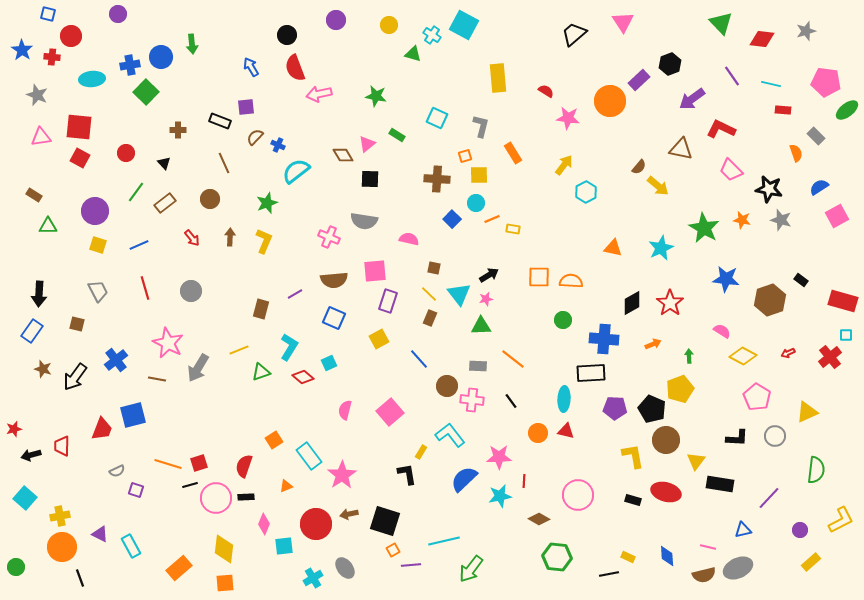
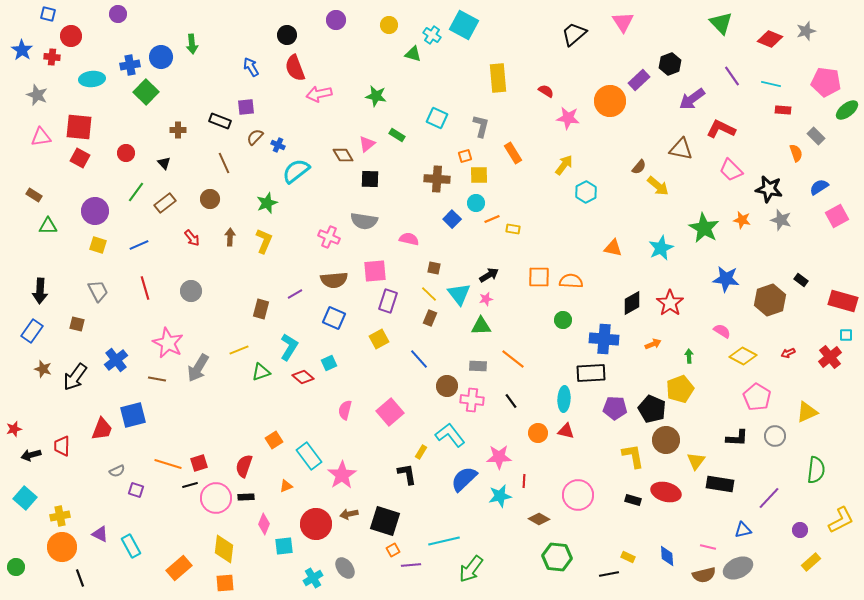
red diamond at (762, 39): moved 8 px right; rotated 15 degrees clockwise
black arrow at (39, 294): moved 1 px right, 3 px up
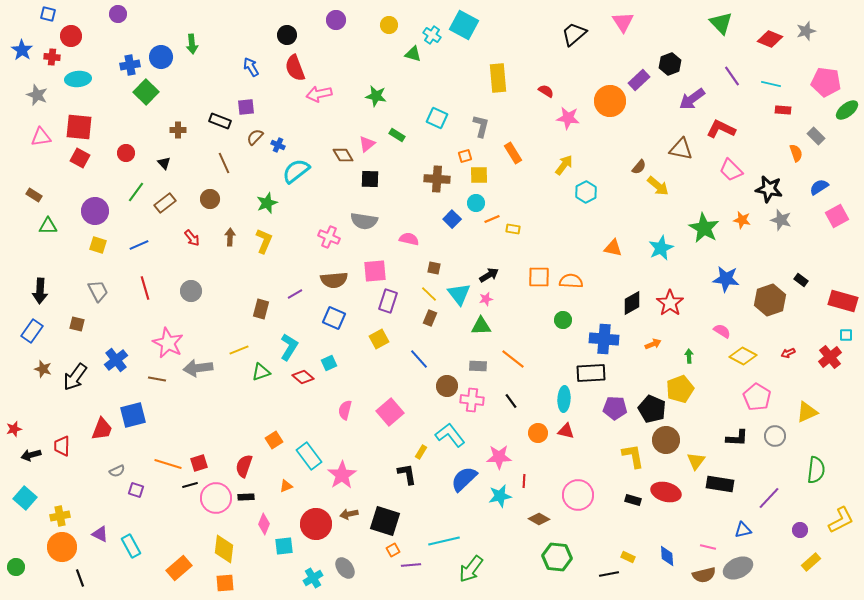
cyan ellipse at (92, 79): moved 14 px left
gray arrow at (198, 368): rotated 52 degrees clockwise
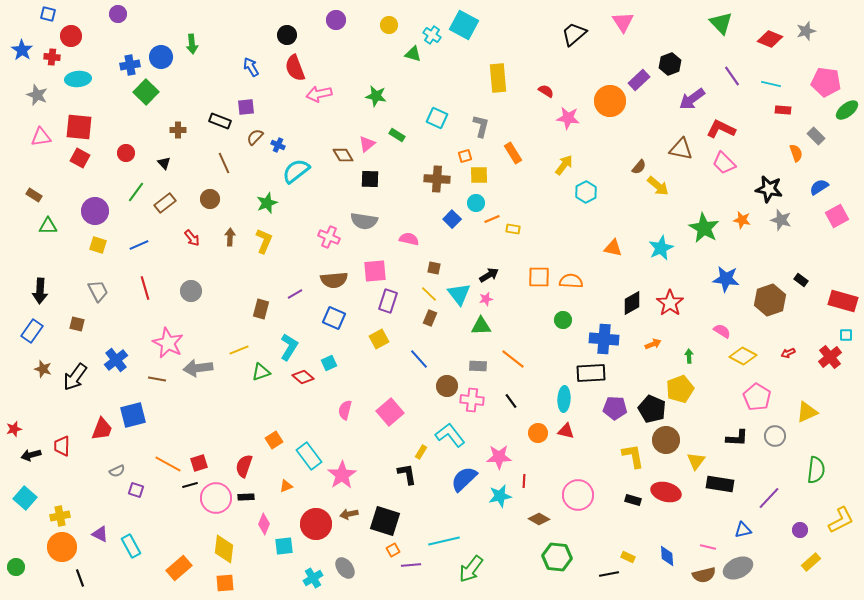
pink trapezoid at (731, 170): moved 7 px left, 7 px up
orange line at (168, 464): rotated 12 degrees clockwise
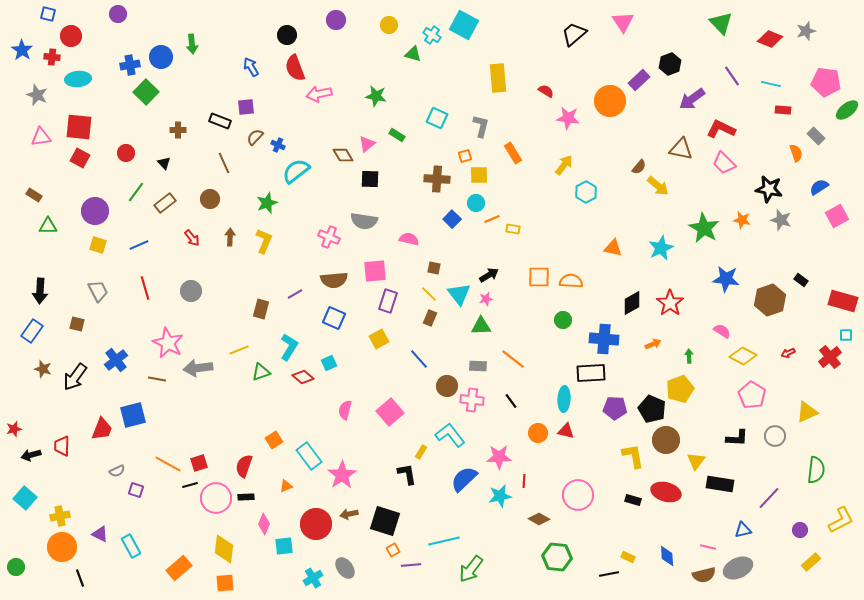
pink pentagon at (757, 397): moved 5 px left, 2 px up
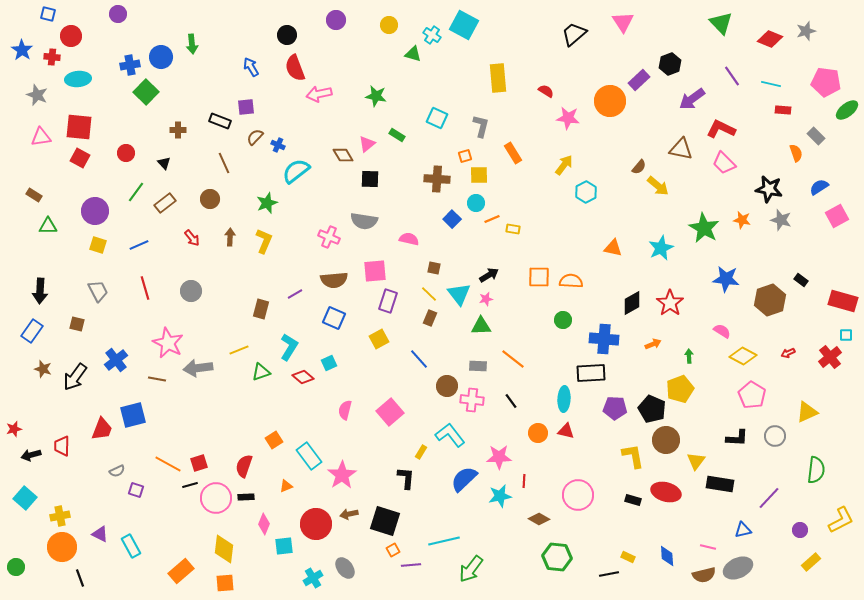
black L-shape at (407, 474): moved 1 px left, 4 px down; rotated 15 degrees clockwise
orange rectangle at (179, 568): moved 2 px right, 3 px down
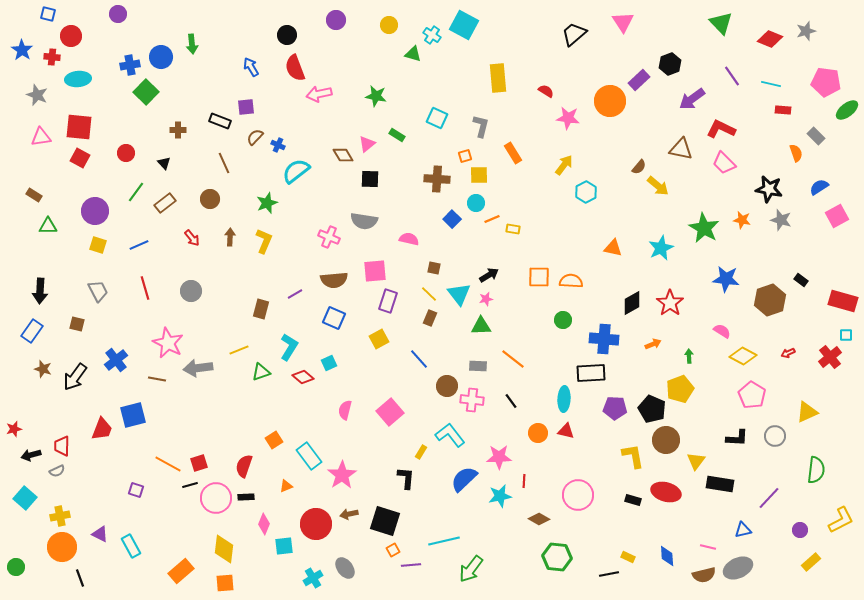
gray semicircle at (117, 471): moved 60 px left
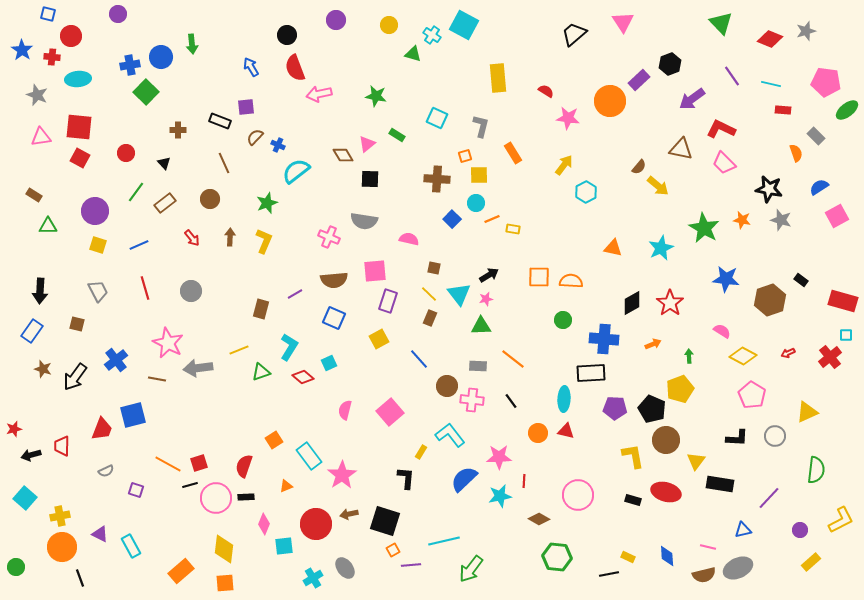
gray semicircle at (57, 471): moved 49 px right
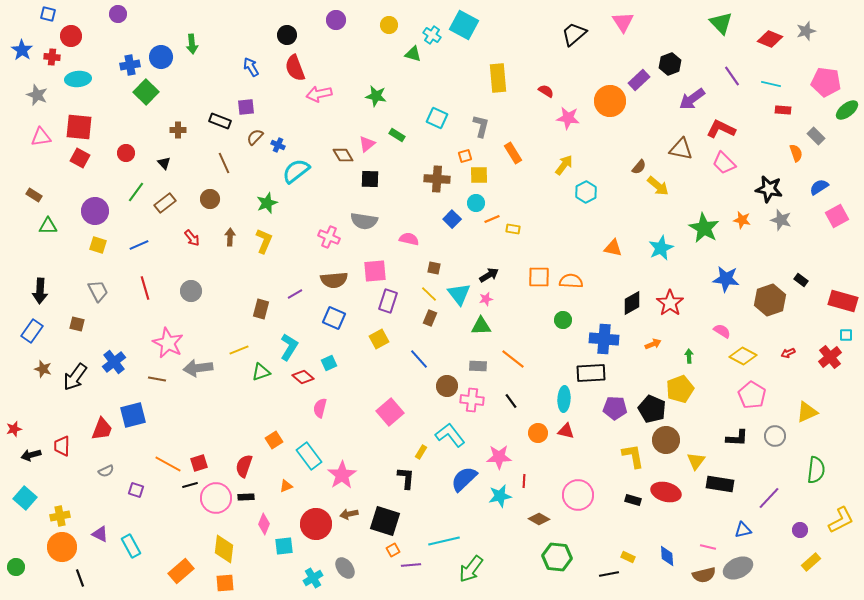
blue cross at (116, 360): moved 2 px left, 2 px down
pink semicircle at (345, 410): moved 25 px left, 2 px up
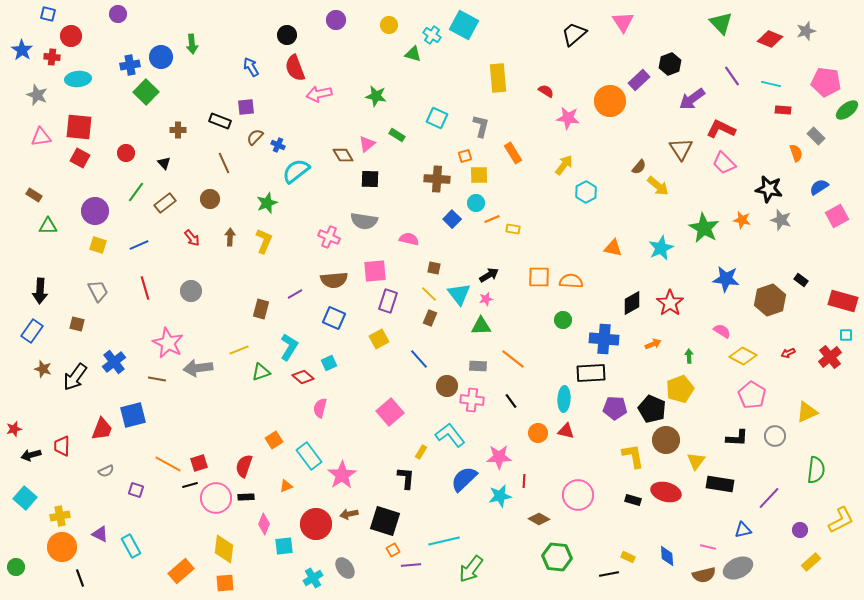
brown triangle at (681, 149): rotated 45 degrees clockwise
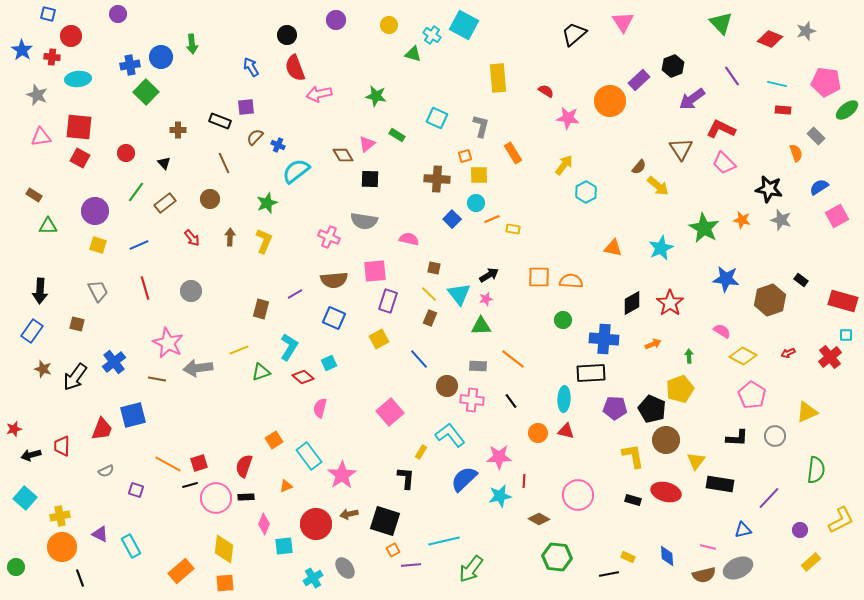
black hexagon at (670, 64): moved 3 px right, 2 px down
cyan line at (771, 84): moved 6 px right
